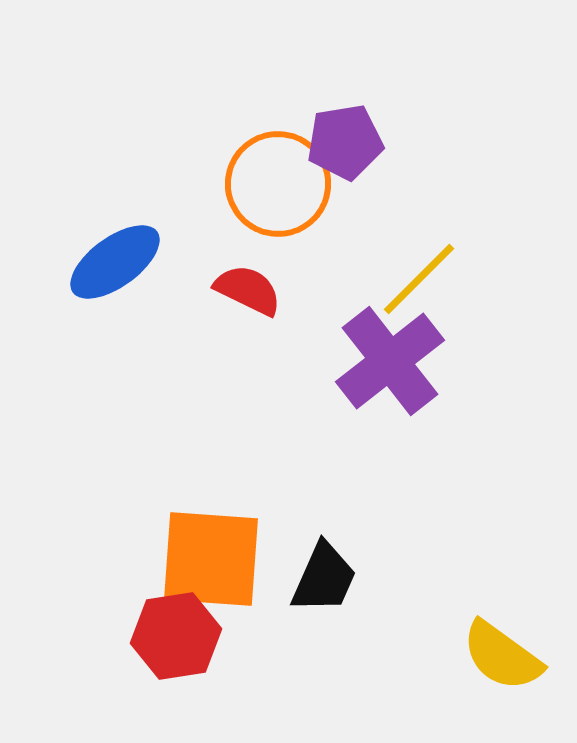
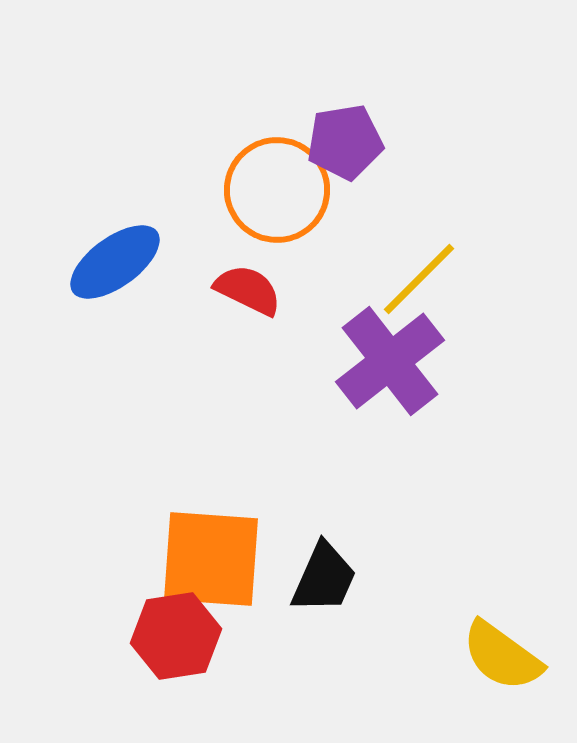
orange circle: moved 1 px left, 6 px down
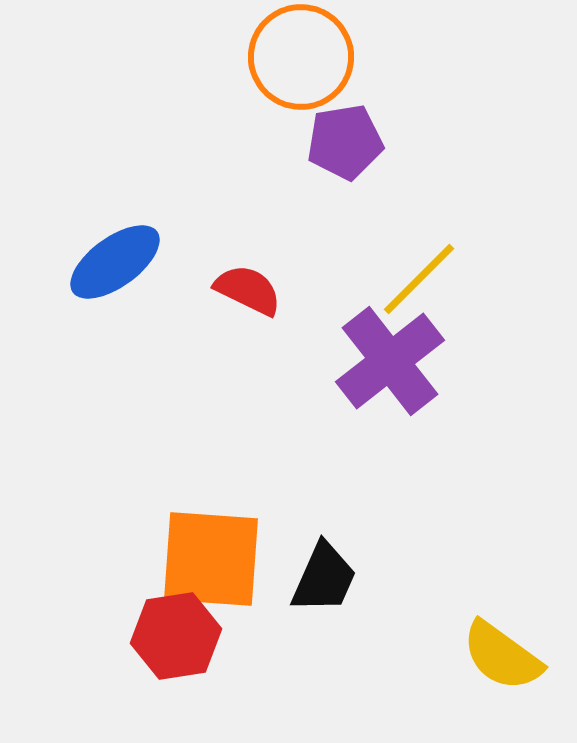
orange circle: moved 24 px right, 133 px up
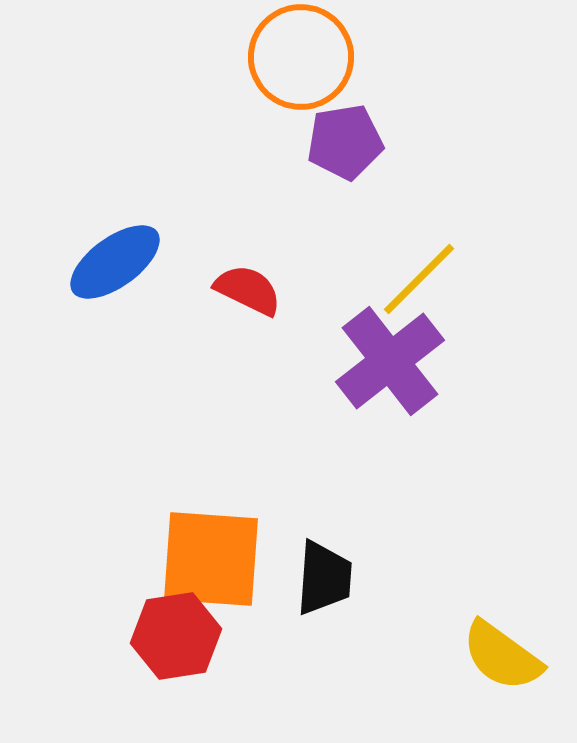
black trapezoid: rotated 20 degrees counterclockwise
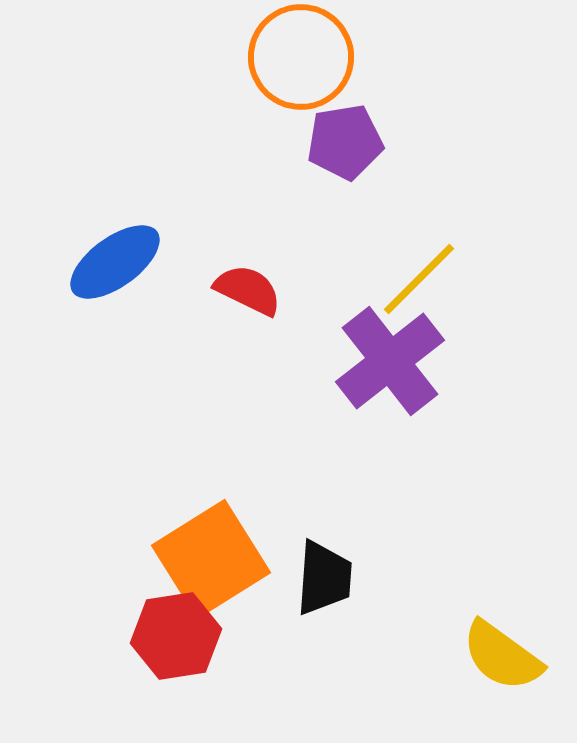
orange square: rotated 36 degrees counterclockwise
